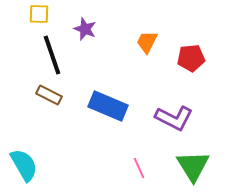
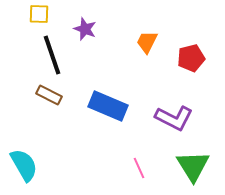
red pentagon: rotated 8 degrees counterclockwise
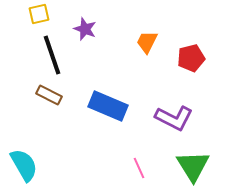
yellow square: rotated 15 degrees counterclockwise
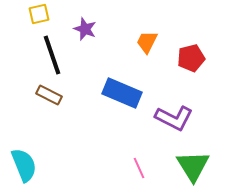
blue rectangle: moved 14 px right, 13 px up
cyan semicircle: rotated 8 degrees clockwise
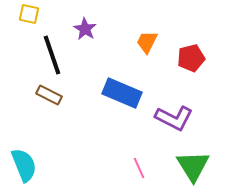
yellow square: moved 10 px left; rotated 25 degrees clockwise
purple star: rotated 10 degrees clockwise
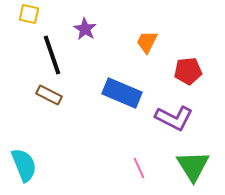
red pentagon: moved 3 px left, 13 px down; rotated 8 degrees clockwise
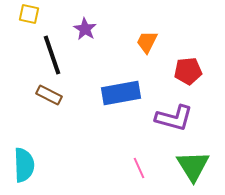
blue rectangle: moved 1 px left; rotated 33 degrees counterclockwise
purple L-shape: rotated 12 degrees counterclockwise
cyan semicircle: rotated 20 degrees clockwise
